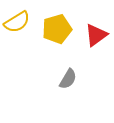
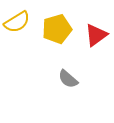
gray semicircle: rotated 100 degrees clockwise
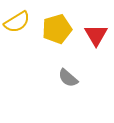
red triangle: rotated 25 degrees counterclockwise
gray semicircle: moved 1 px up
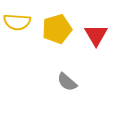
yellow semicircle: rotated 36 degrees clockwise
gray semicircle: moved 1 px left, 4 px down
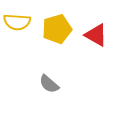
red triangle: rotated 30 degrees counterclockwise
gray semicircle: moved 18 px left, 2 px down
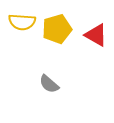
yellow semicircle: moved 5 px right
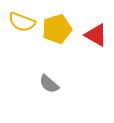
yellow semicircle: rotated 16 degrees clockwise
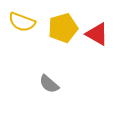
yellow pentagon: moved 6 px right, 1 px up
red triangle: moved 1 px right, 1 px up
